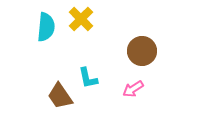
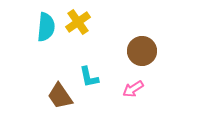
yellow cross: moved 3 px left, 3 px down; rotated 10 degrees clockwise
cyan L-shape: moved 1 px right, 1 px up
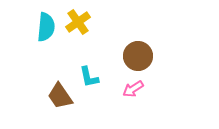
brown circle: moved 4 px left, 5 px down
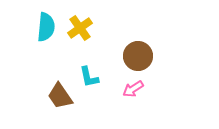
yellow cross: moved 2 px right, 6 px down
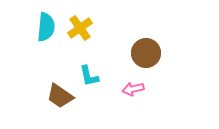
brown circle: moved 8 px right, 3 px up
cyan L-shape: moved 1 px up
pink arrow: rotated 20 degrees clockwise
brown trapezoid: rotated 20 degrees counterclockwise
